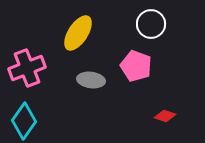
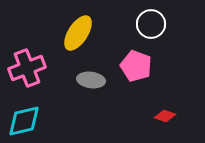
cyan diamond: rotated 42 degrees clockwise
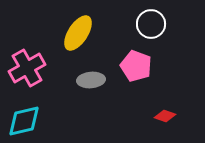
pink cross: rotated 9 degrees counterclockwise
gray ellipse: rotated 12 degrees counterclockwise
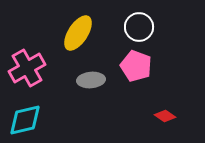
white circle: moved 12 px left, 3 px down
red diamond: rotated 15 degrees clockwise
cyan diamond: moved 1 px right, 1 px up
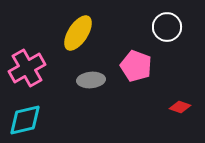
white circle: moved 28 px right
red diamond: moved 15 px right, 9 px up; rotated 15 degrees counterclockwise
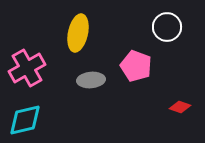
yellow ellipse: rotated 21 degrees counterclockwise
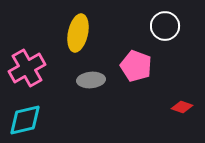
white circle: moved 2 px left, 1 px up
red diamond: moved 2 px right
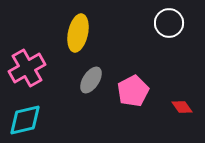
white circle: moved 4 px right, 3 px up
pink pentagon: moved 3 px left, 25 px down; rotated 24 degrees clockwise
gray ellipse: rotated 52 degrees counterclockwise
red diamond: rotated 35 degrees clockwise
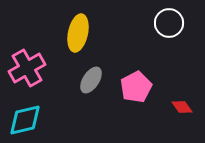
pink pentagon: moved 3 px right, 4 px up
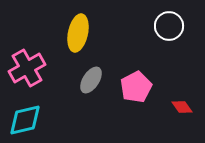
white circle: moved 3 px down
